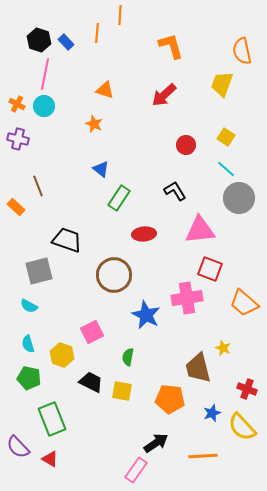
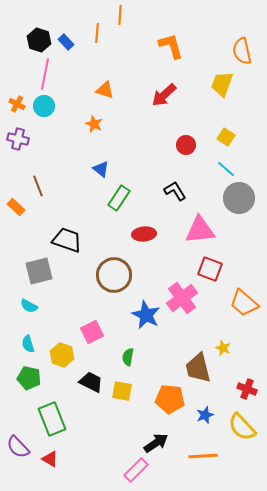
pink cross at (187, 298): moved 5 px left; rotated 28 degrees counterclockwise
blue star at (212, 413): moved 7 px left, 2 px down
pink rectangle at (136, 470): rotated 10 degrees clockwise
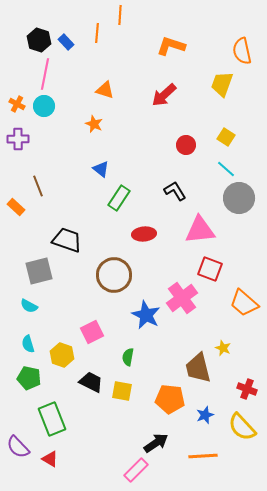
orange L-shape at (171, 46): rotated 56 degrees counterclockwise
purple cross at (18, 139): rotated 15 degrees counterclockwise
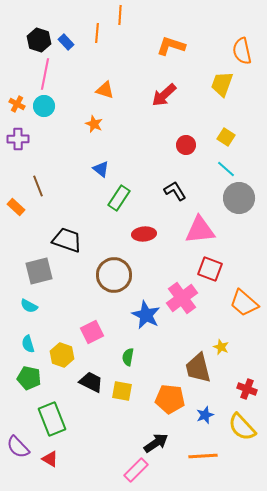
yellow star at (223, 348): moved 2 px left, 1 px up
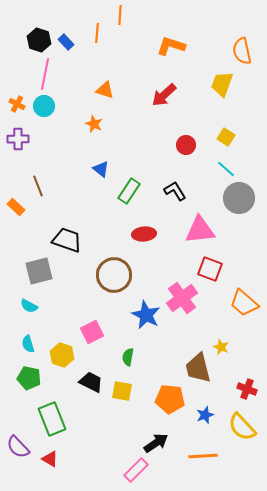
green rectangle at (119, 198): moved 10 px right, 7 px up
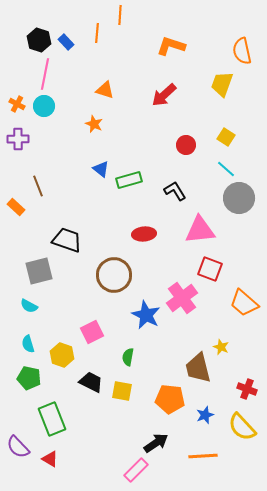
green rectangle at (129, 191): moved 11 px up; rotated 40 degrees clockwise
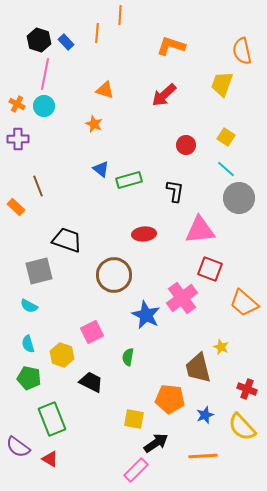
black L-shape at (175, 191): rotated 40 degrees clockwise
yellow square at (122, 391): moved 12 px right, 28 px down
purple semicircle at (18, 447): rotated 10 degrees counterclockwise
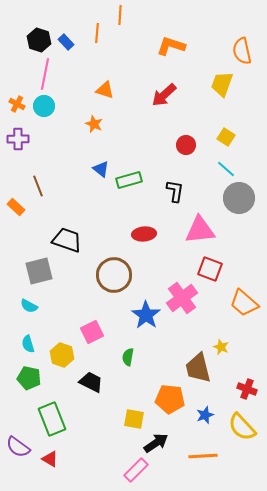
blue star at (146, 315): rotated 8 degrees clockwise
